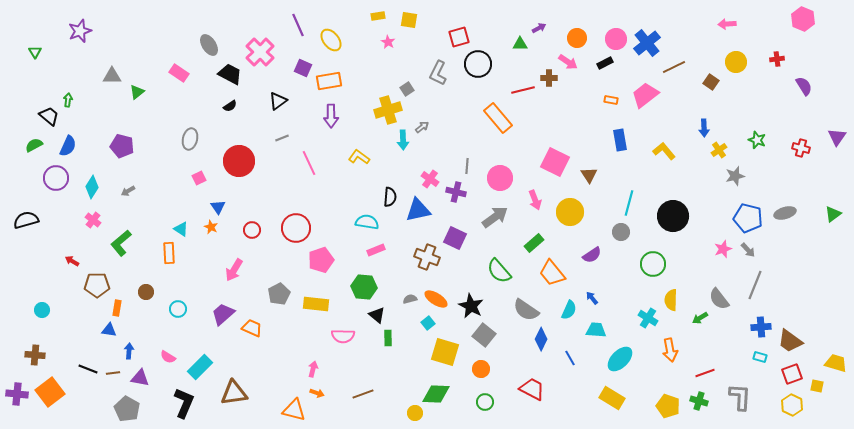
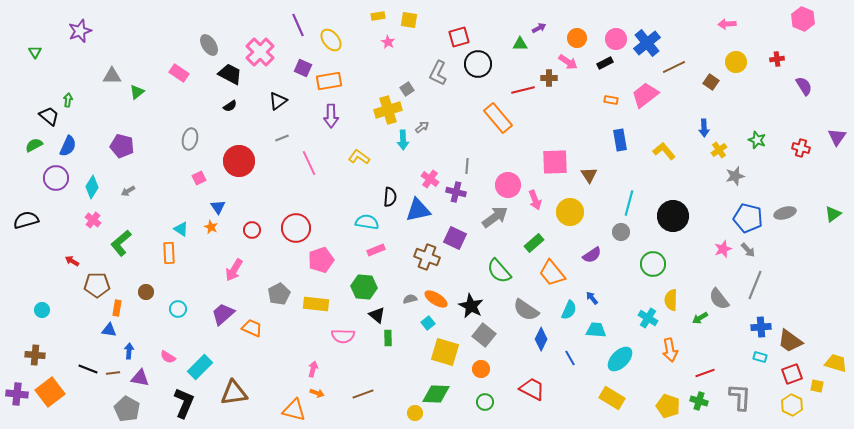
pink square at (555, 162): rotated 28 degrees counterclockwise
pink circle at (500, 178): moved 8 px right, 7 px down
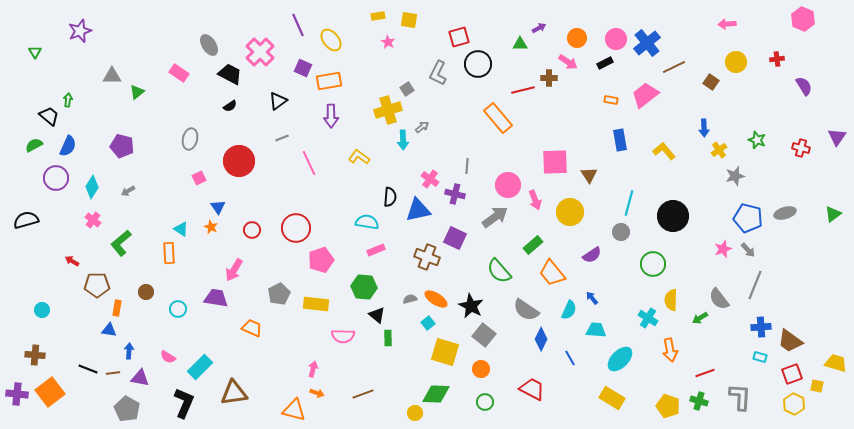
purple cross at (456, 192): moved 1 px left, 2 px down
green rectangle at (534, 243): moved 1 px left, 2 px down
purple trapezoid at (223, 314): moved 7 px left, 16 px up; rotated 50 degrees clockwise
yellow hexagon at (792, 405): moved 2 px right, 1 px up
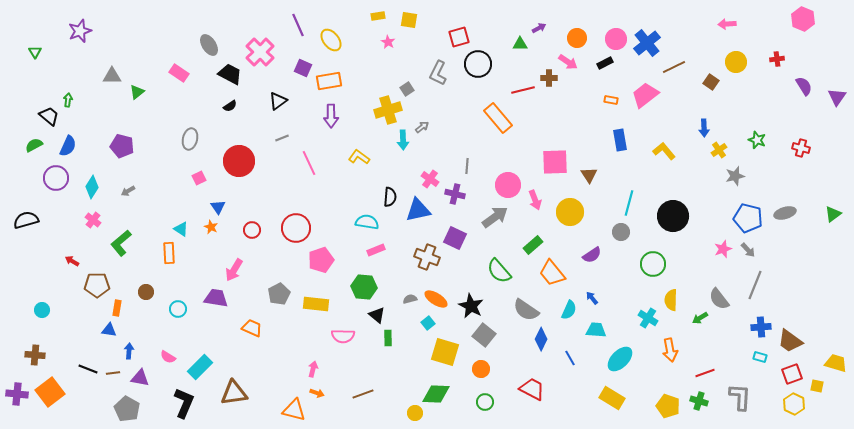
purple triangle at (837, 137): moved 40 px up
